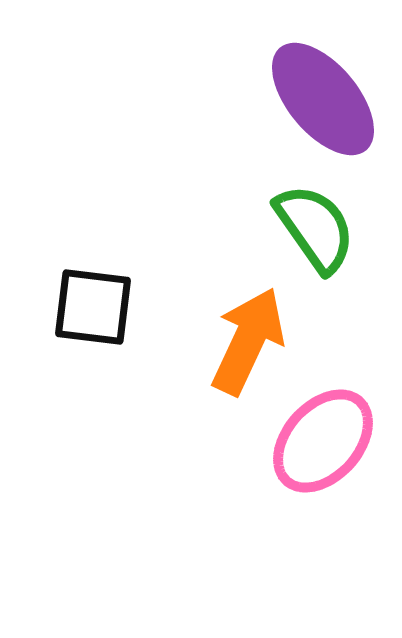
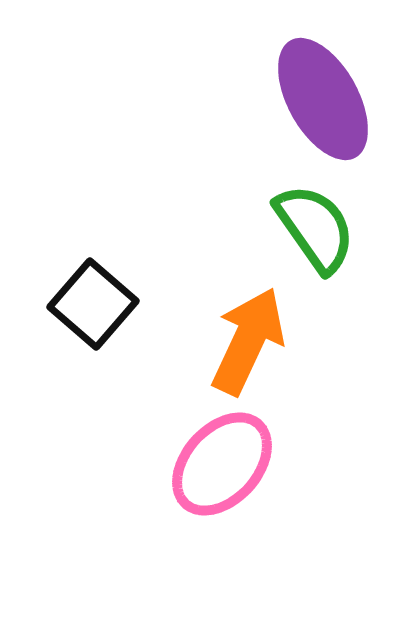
purple ellipse: rotated 11 degrees clockwise
black square: moved 3 px up; rotated 34 degrees clockwise
pink ellipse: moved 101 px left, 23 px down
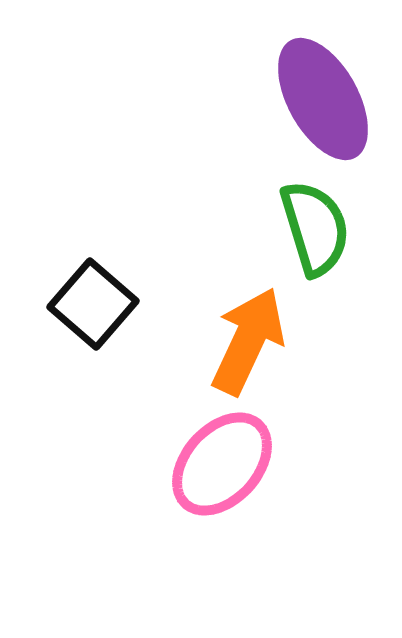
green semicircle: rotated 18 degrees clockwise
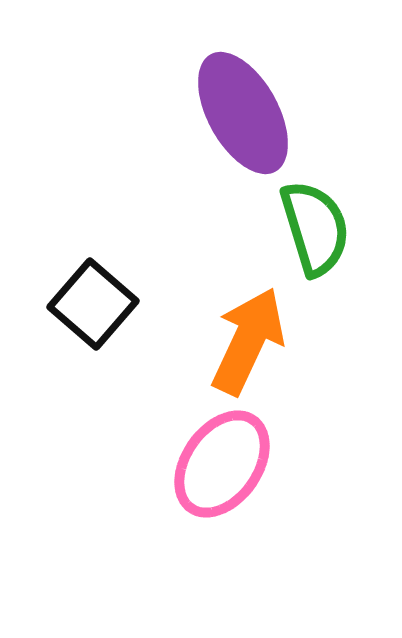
purple ellipse: moved 80 px left, 14 px down
pink ellipse: rotated 7 degrees counterclockwise
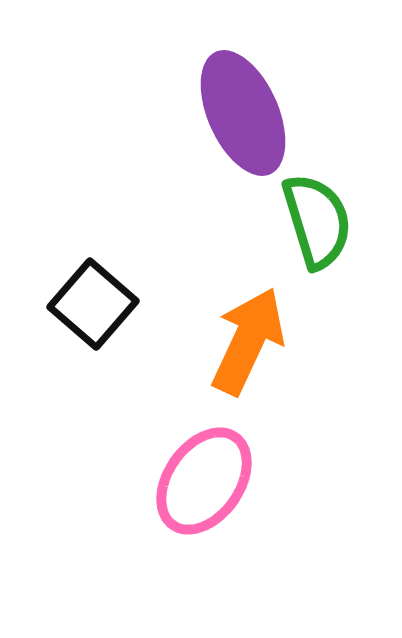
purple ellipse: rotated 5 degrees clockwise
green semicircle: moved 2 px right, 7 px up
pink ellipse: moved 18 px left, 17 px down
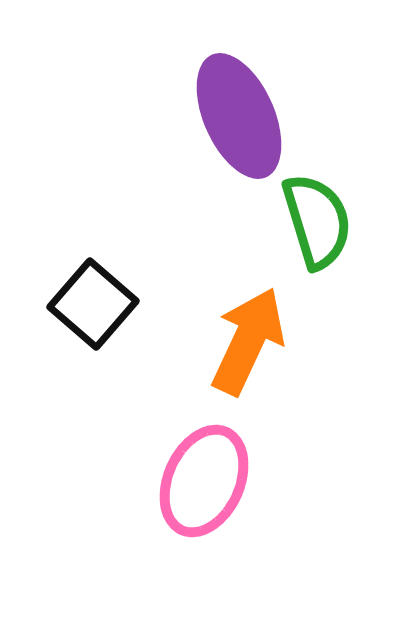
purple ellipse: moved 4 px left, 3 px down
pink ellipse: rotated 11 degrees counterclockwise
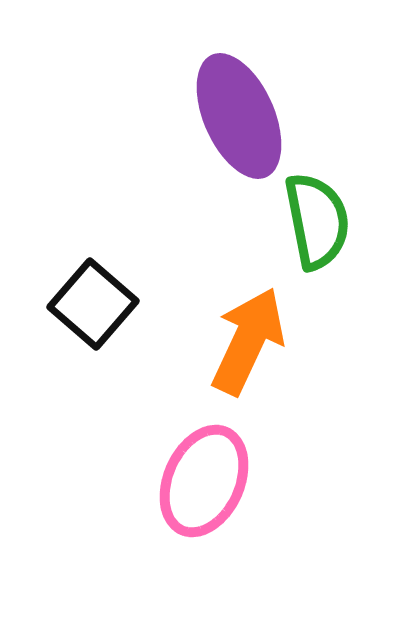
green semicircle: rotated 6 degrees clockwise
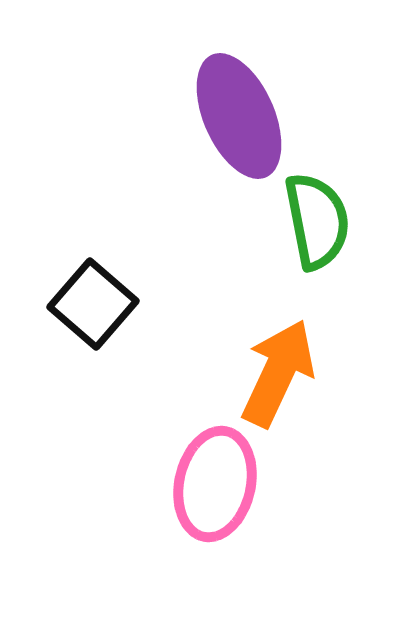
orange arrow: moved 30 px right, 32 px down
pink ellipse: moved 11 px right, 3 px down; rotated 12 degrees counterclockwise
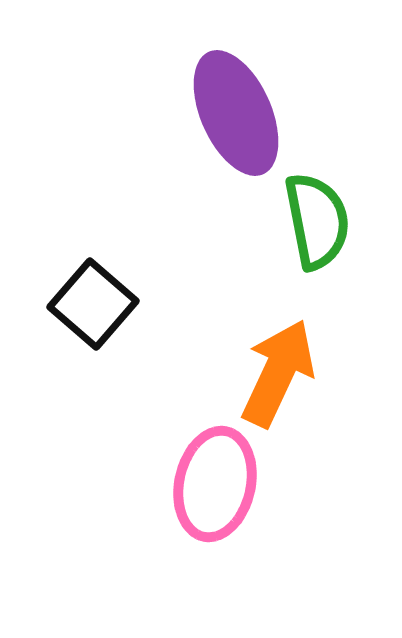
purple ellipse: moved 3 px left, 3 px up
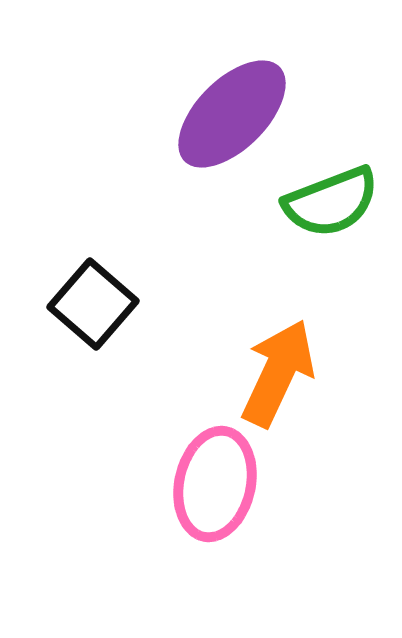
purple ellipse: moved 4 px left, 1 px down; rotated 69 degrees clockwise
green semicircle: moved 14 px right, 19 px up; rotated 80 degrees clockwise
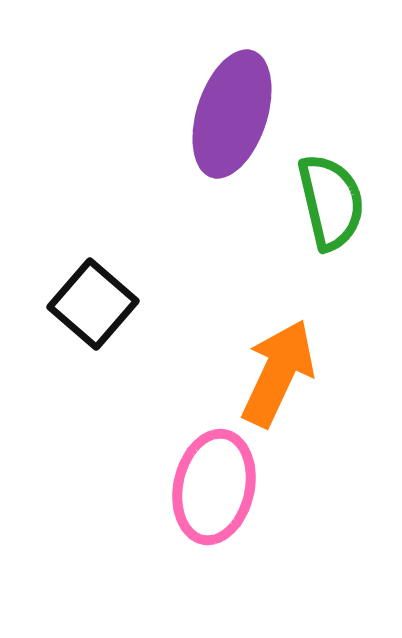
purple ellipse: rotated 27 degrees counterclockwise
green semicircle: rotated 82 degrees counterclockwise
pink ellipse: moved 1 px left, 3 px down
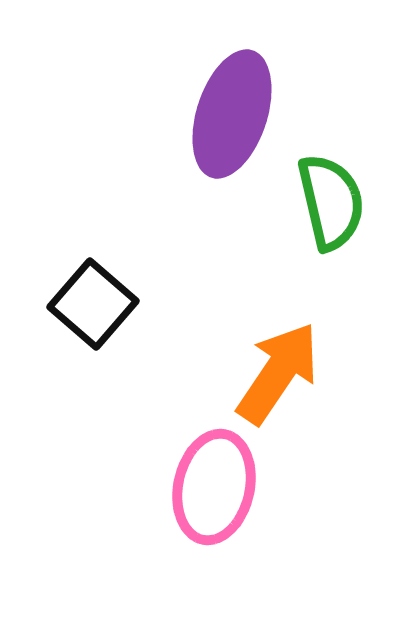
orange arrow: rotated 9 degrees clockwise
